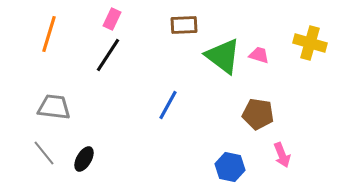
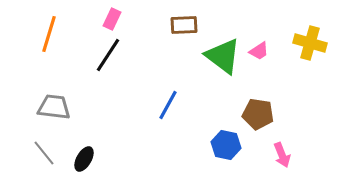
pink trapezoid: moved 4 px up; rotated 130 degrees clockwise
blue hexagon: moved 4 px left, 22 px up
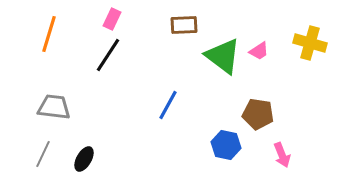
gray line: moved 1 px left, 1 px down; rotated 64 degrees clockwise
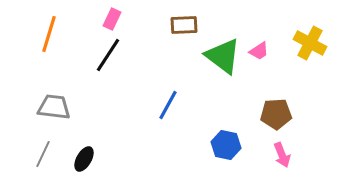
yellow cross: rotated 12 degrees clockwise
brown pentagon: moved 18 px right; rotated 12 degrees counterclockwise
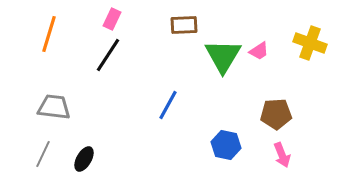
yellow cross: rotated 8 degrees counterclockwise
green triangle: rotated 24 degrees clockwise
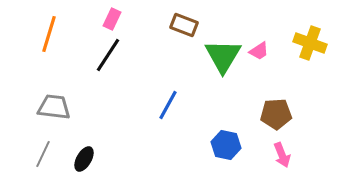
brown rectangle: rotated 24 degrees clockwise
